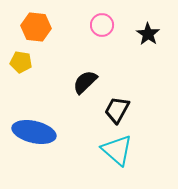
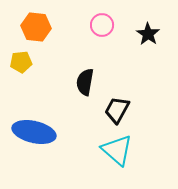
yellow pentagon: rotated 15 degrees counterclockwise
black semicircle: rotated 36 degrees counterclockwise
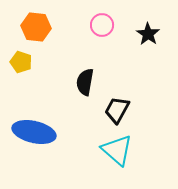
yellow pentagon: rotated 25 degrees clockwise
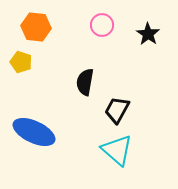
blue ellipse: rotated 12 degrees clockwise
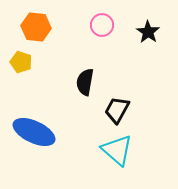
black star: moved 2 px up
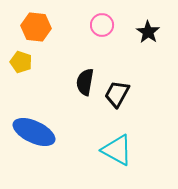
black trapezoid: moved 16 px up
cyan triangle: rotated 12 degrees counterclockwise
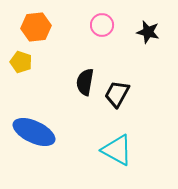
orange hexagon: rotated 12 degrees counterclockwise
black star: rotated 20 degrees counterclockwise
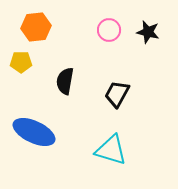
pink circle: moved 7 px right, 5 px down
yellow pentagon: rotated 20 degrees counterclockwise
black semicircle: moved 20 px left, 1 px up
cyan triangle: moved 6 px left; rotated 12 degrees counterclockwise
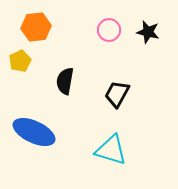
yellow pentagon: moved 1 px left, 1 px up; rotated 25 degrees counterclockwise
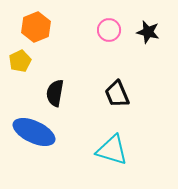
orange hexagon: rotated 16 degrees counterclockwise
black semicircle: moved 10 px left, 12 px down
black trapezoid: rotated 52 degrees counterclockwise
cyan triangle: moved 1 px right
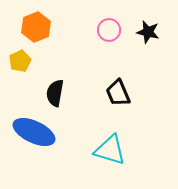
black trapezoid: moved 1 px right, 1 px up
cyan triangle: moved 2 px left
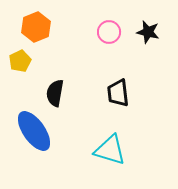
pink circle: moved 2 px down
black trapezoid: rotated 16 degrees clockwise
blue ellipse: moved 1 px up; rotated 30 degrees clockwise
